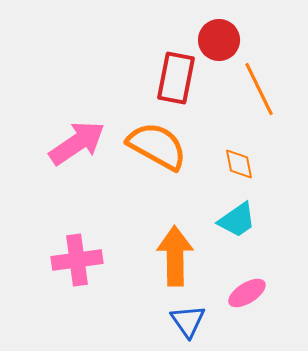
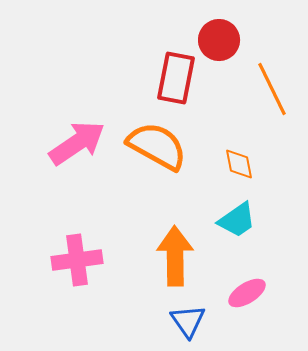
orange line: moved 13 px right
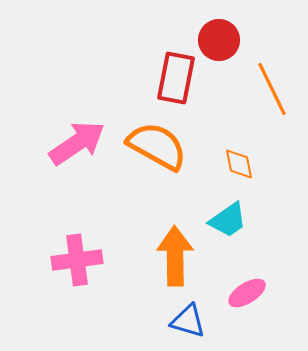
cyan trapezoid: moved 9 px left
blue triangle: rotated 39 degrees counterclockwise
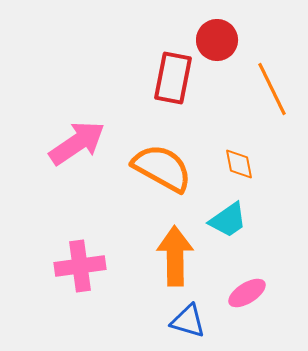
red circle: moved 2 px left
red rectangle: moved 3 px left
orange semicircle: moved 5 px right, 22 px down
pink cross: moved 3 px right, 6 px down
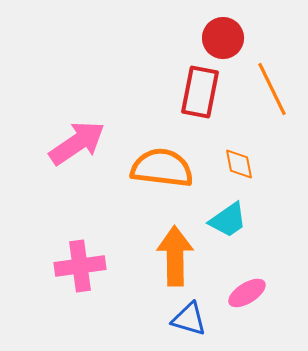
red circle: moved 6 px right, 2 px up
red rectangle: moved 27 px right, 14 px down
orange semicircle: rotated 22 degrees counterclockwise
blue triangle: moved 1 px right, 2 px up
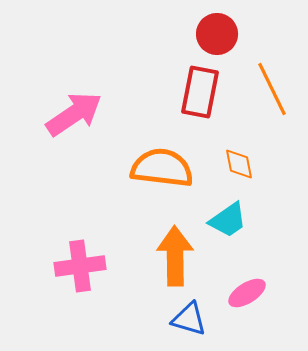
red circle: moved 6 px left, 4 px up
pink arrow: moved 3 px left, 29 px up
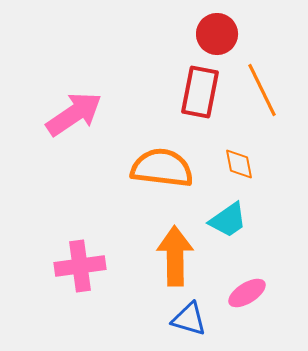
orange line: moved 10 px left, 1 px down
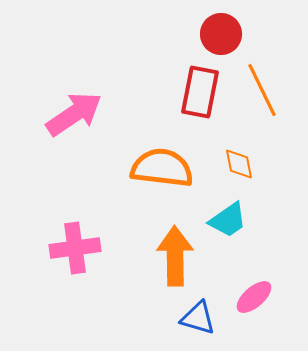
red circle: moved 4 px right
pink cross: moved 5 px left, 18 px up
pink ellipse: moved 7 px right, 4 px down; rotated 9 degrees counterclockwise
blue triangle: moved 9 px right, 1 px up
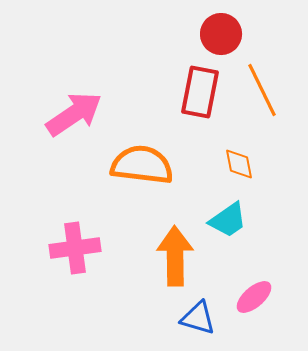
orange semicircle: moved 20 px left, 3 px up
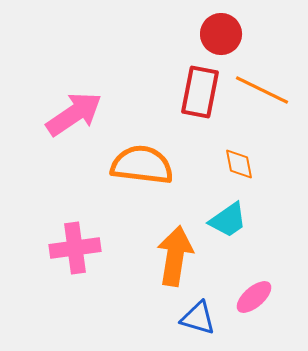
orange line: rotated 38 degrees counterclockwise
orange arrow: rotated 10 degrees clockwise
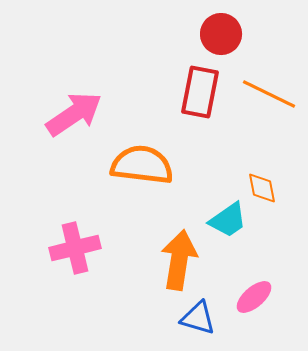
orange line: moved 7 px right, 4 px down
orange diamond: moved 23 px right, 24 px down
pink cross: rotated 6 degrees counterclockwise
orange arrow: moved 4 px right, 4 px down
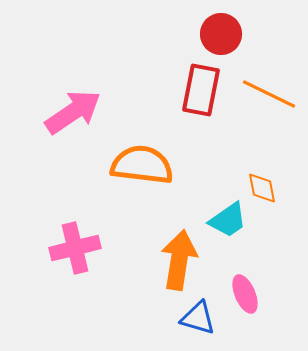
red rectangle: moved 1 px right, 2 px up
pink arrow: moved 1 px left, 2 px up
pink ellipse: moved 9 px left, 3 px up; rotated 72 degrees counterclockwise
